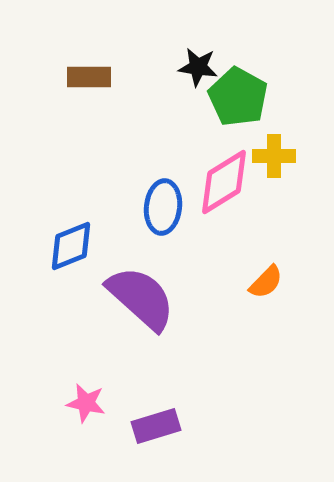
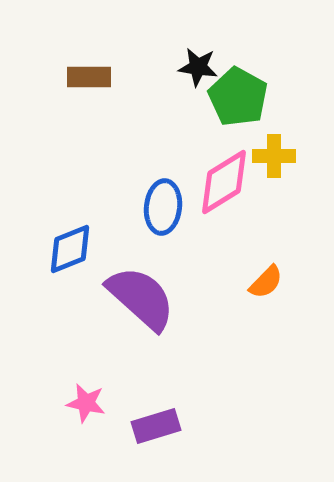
blue diamond: moved 1 px left, 3 px down
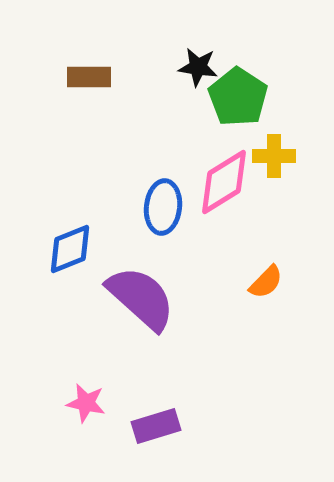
green pentagon: rotated 4 degrees clockwise
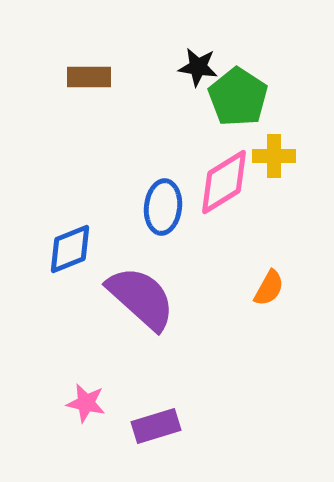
orange semicircle: moved 3 px right, 6 px down; rotated 15 degrees counterclockwise
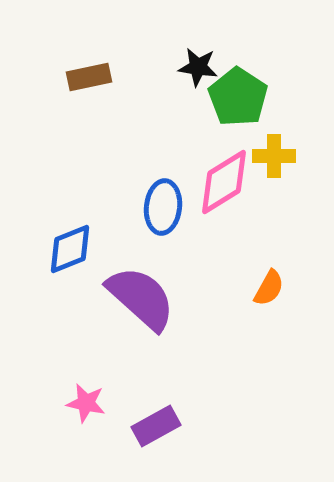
brown rectangle: rotated 12 degrees counterclockwise
purple rectangle: rotated 12 degrees counterclockwise
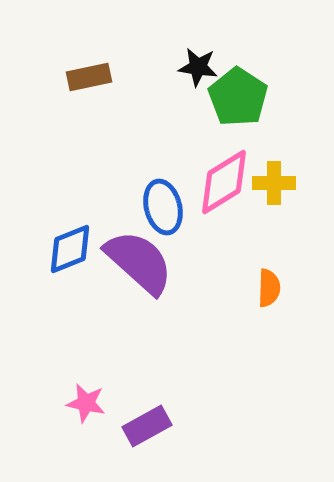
yellow cross: moved 27 px down
blue ellipse: rotated 20 degrees counterclockwise
orange semicircle: rotated 27 degrees counterclockwise
purple semicircle: moved 2 px left, 36 px up
purple rectangle: moved 9 px left
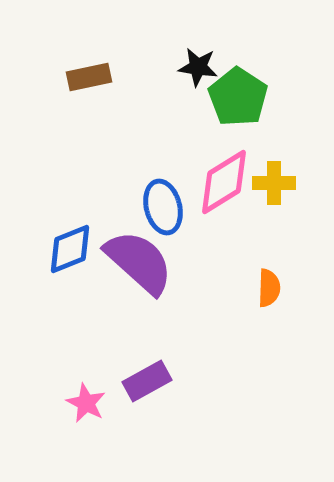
pink star: rotated 15 degrees clockwise
purple rectangle: moved 45 px up
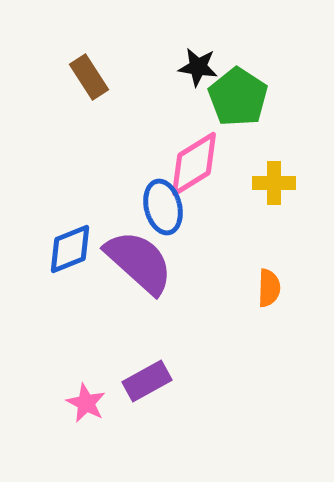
brown rectangle: rotated 69 degrees clockwise
pink diamond: moved 30 px left, 18 px up
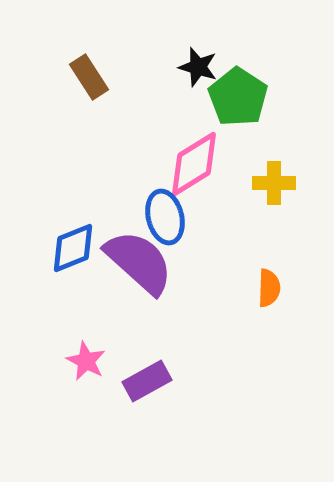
black star: rotated 9 degrees clockwise
blue ellipse: moved 2 px right, 10 px down
blue diamond: moved 3 px right, 1 px up
pink star: moved 42 px up
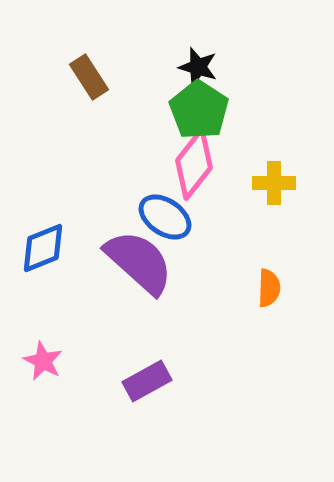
green pentagon: moved 39 px left, 13 px down
pink diamond: rotated 20 degrees counterclockwise
blue ellipse: rotated 42 degrees counterclockwise
blue diamond: moved 30 px left
pink star: moved 43 px left
